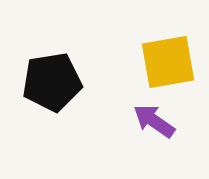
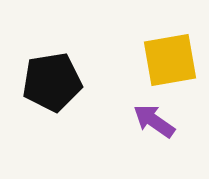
yellow square: moved 2 px right, 2 px up
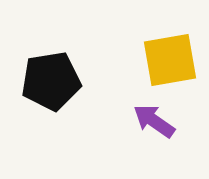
black pentagon: moved 1 px left, 1 px up
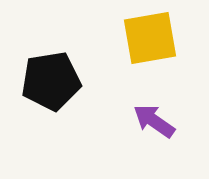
yellow square: moved 20 px left, 22 px up
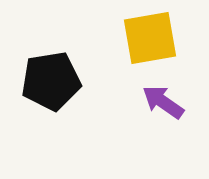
purple arrow: moved 9 px right, 19 px up
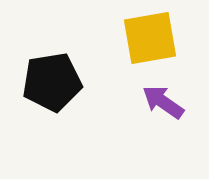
black pentagon: moved 1 px right, 1 px down
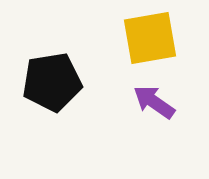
purple arrow: moved 9 px left
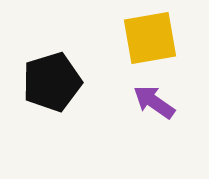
black pentagon: rotated 8 degrees counterclockwise
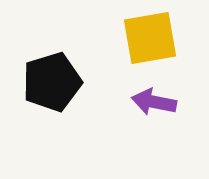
purple arrow: rotated 24 degrees counterclockwise
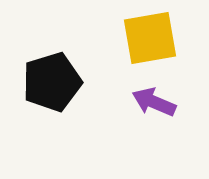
purple arrow: rotated 12 degrees clockwise
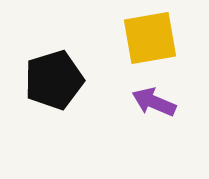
black pentagon: moved 2 px right, 2 px up
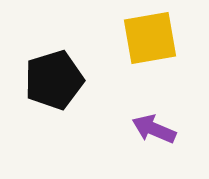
purple arrow: moved 27 px down
